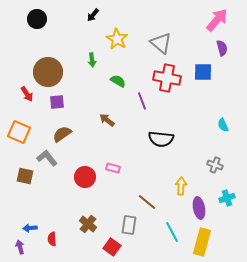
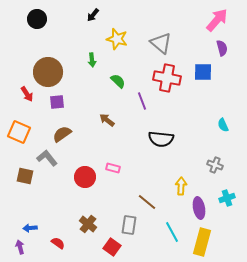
yellow star: rotated 15 degrees counterclockwise
green semicircle: rotated 14 degrees clockwise
red semicircle: moved 6 px right, 4 px down; rotated 128 degrees clockwise
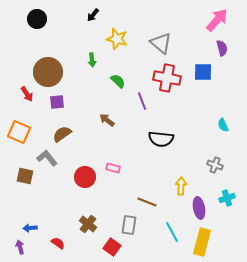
brown line: rotated 18 degrees counterclockwise
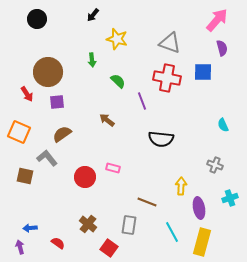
gray triangle: moved 9 px right; rotated 20 degrees counterclockwise
cyan cross: moved 3 px right
red square: moved 3 px left, 1 px down
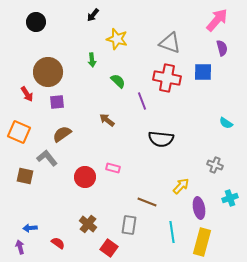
black circle: moved 1 px left, 3 px down
cyan semicircle: moved 3 px right, 2 px up; rotated 32 degrees counterclockwise
yellow arrow: rotated 42 degrees clockwise
cyan line: rotated 20 degrees clockwise
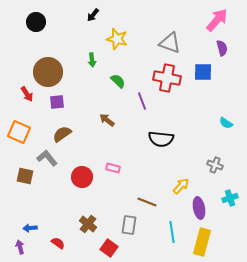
red circle: moved 3 px left
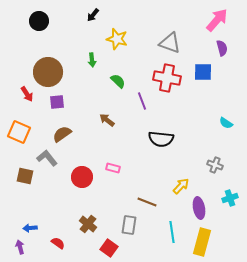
black circle: moved 3 px right, 1 px up
